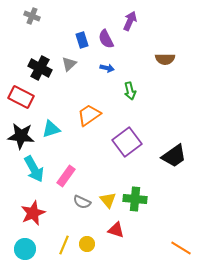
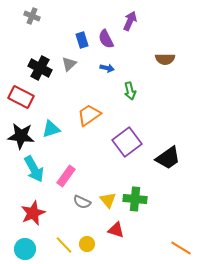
black trapezoid: moved 6 px left, 2 px down
yellow line: rotated 66 degrees counterclockwise
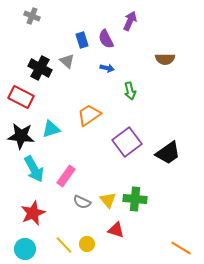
gray triangle: moved 2 px left, 3 px up; rotated 35 degrees counterclockwise
black trapezoid: moved 5 px up
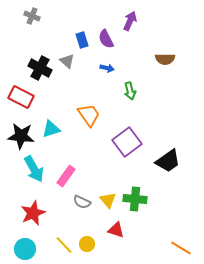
orange trapezoid: rotated 90 degrees clockwise
black trapezoid: moved 8 px down
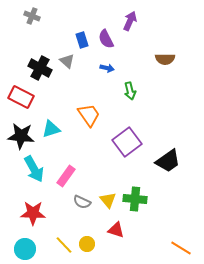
red star: rotated 25 degrees clockwise
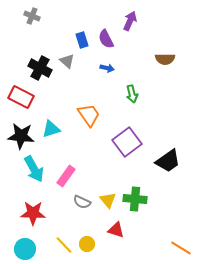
green arrow: moved 2 px right, 3 px down
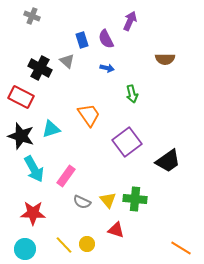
black star: rotated 12 degrees clockwise
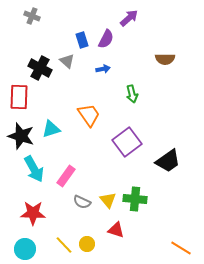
purple arrow: moved 1 px left, 3 px up; rotated 24 degrees clockwise
purple semicircle: rotated 126 degrees counterclockwise
blue arrow: moved 4 px left, 1 px down; rotated 24 degrees counterclockwise
red rectangle: moved 2 px left; rotated 65 degrees clockwise
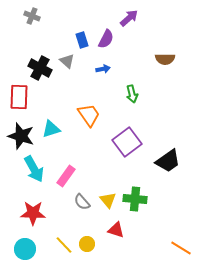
gray semicircle: rotated 24 degrees clockwise
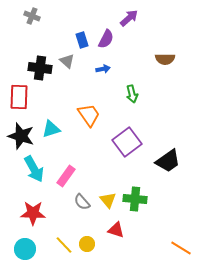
black cross: rotated 20 degrees counterclockwise
